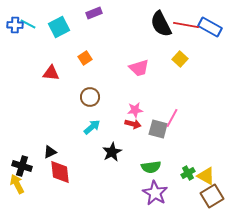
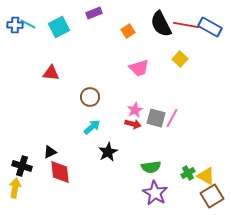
orange square: moved 43 px right, 27 px up
pink star: rotated 21 degrees counterclockwise
gray square: moved 2 px left, 11 px up
black star: moved 4 px left
yellow arrow: moved 2 px left, 4 px down; rotated 36 degrees clockwise
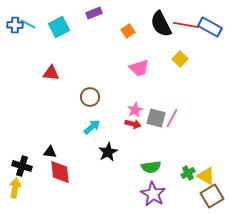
black triangle: rotated 32 degrees clockwise
purple star: moved 2 px left, 1 px down
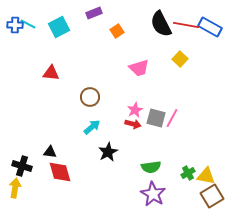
orange square: moved 11 px left
red diamond: rotated 10 degrees counterclockwise
yellow triangle: rotated 18 degrees counterclockwise
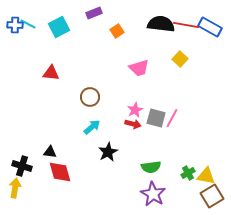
black semicircle: rotated 124 degrees clockwise
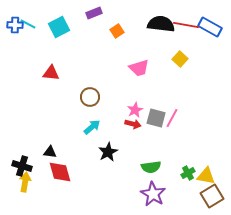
yellow arrow: moved 10 px right, 6 px up
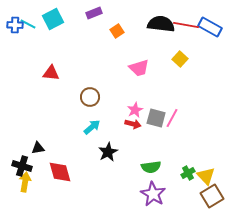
cyan square: moved 6 px left, 8 px up
black triangle: moved 12 px left, 4 px up; rotated 16 degrees counterclockwise
yellow triangle: rotated 36 degrees clockwise
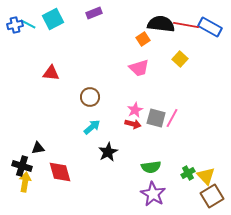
blue cross: rotated 14 degrees counterclockwise
orange square: moved 26 px right, 8 px down
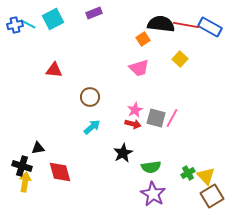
red triangle: moved 3 px right, 3 px up
black star: moved 15 px right, 1 px down
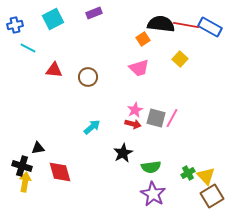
cyan line: moved 24 px down
brown circle: moved 2 px left, 20 px up
